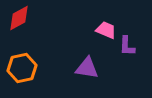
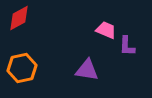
purple triangle: moved 2 px down
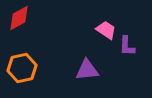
pink trapezoid: rotated 10 degrees clockwise
purple triangle: rotated 15 degrees counterclockwise
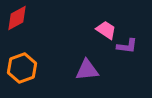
red diamond: moved 2 px left
purple L-shape: rotated 85 degrees counterclockwise
orange hexagon: rotated 8 degrees counterclockwise
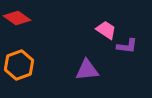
red diamond: rotated 64 degrees clockwise
orange hexagon: moved 3 px left, 3 px up
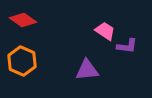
red diamond: moved 6 px right, 2 px down
pink trapezoid: moved 1 px left, 1 px down
orange hexagon: moved 3 px right, 4 px up; rotated 16 degrees counterclockwise
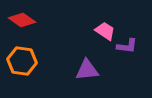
red diamond: moved 1 px left
orange hexagon: rotated 16 degrees counterclockwise
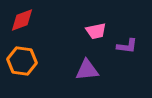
red diamond: rotated 56 degrees counterclockwise
pink trapezoid: moved 9 px left; rotated 135 degrees clockwise
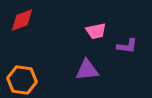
orange hexagon: moved 19 px down
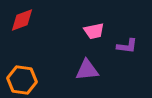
pink trapezoid: moved 2 px left
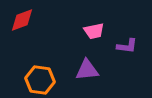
orange hexagon: moved 18 px right
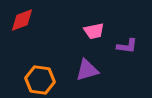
purple triangle: rotated 10 degrees counterclockwise
